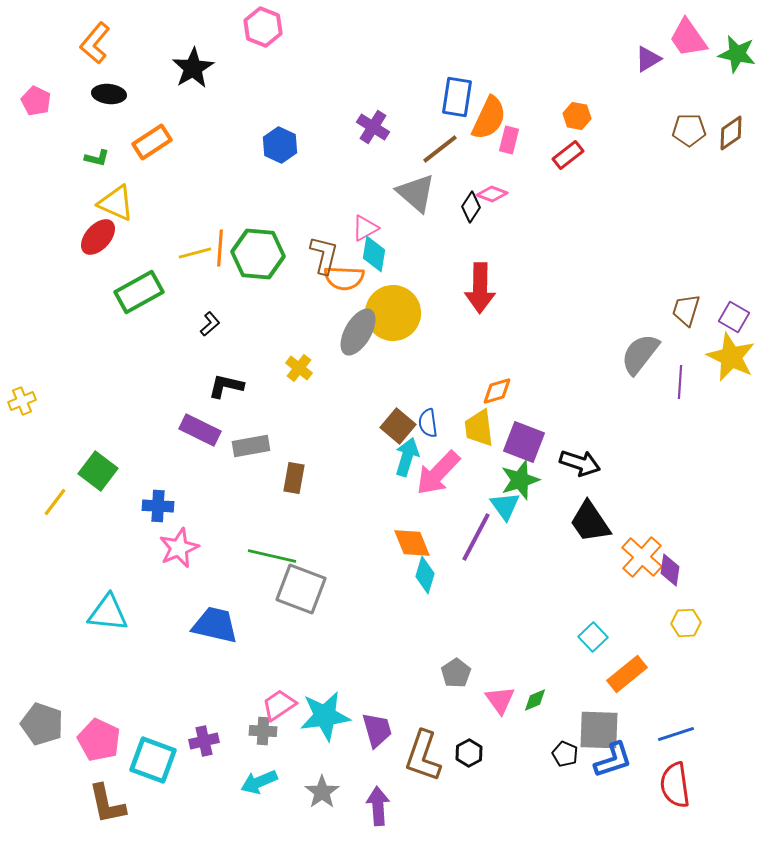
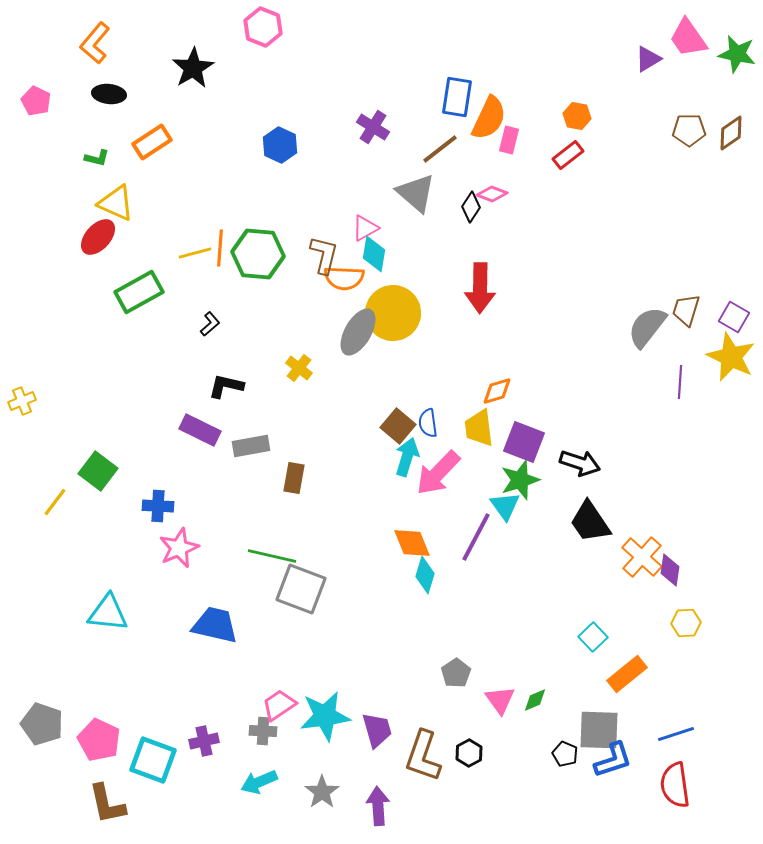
gray semicircle at (640, 354): moved 7 px right, 27 px up
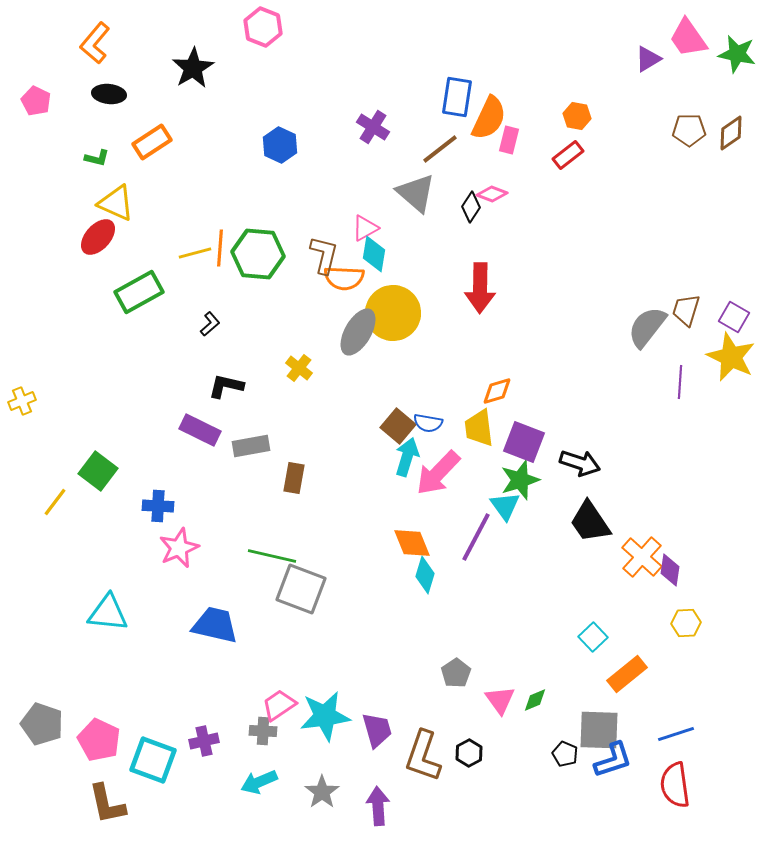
blue semicircle at (428, 423): rotated 72 degrees counterclockwise
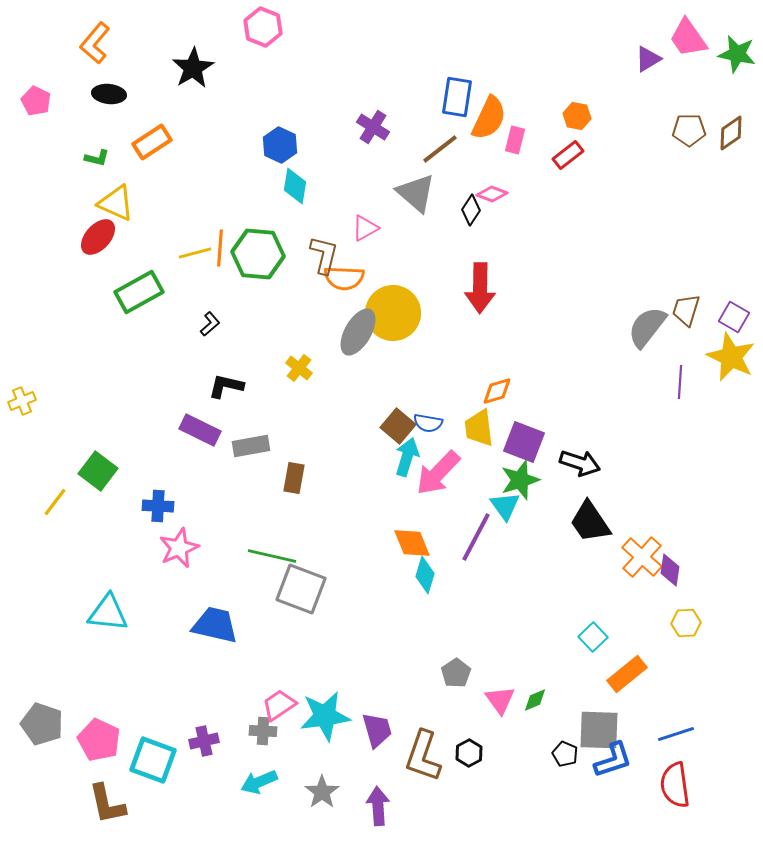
pink rectangle at (509, 140): moved 6 px right
black diamond at (471, 207): moved 3 px down
cyan diamond at (374, 254): moved 79 px left, 68 px up
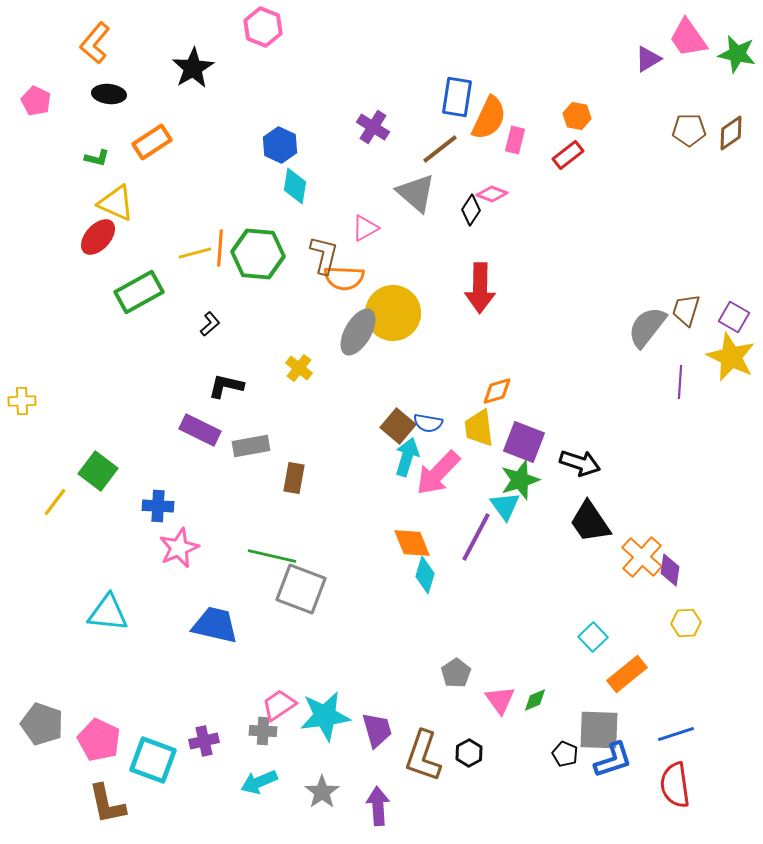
yellow cross at (22, 401): rotated 20 degrees clockwise
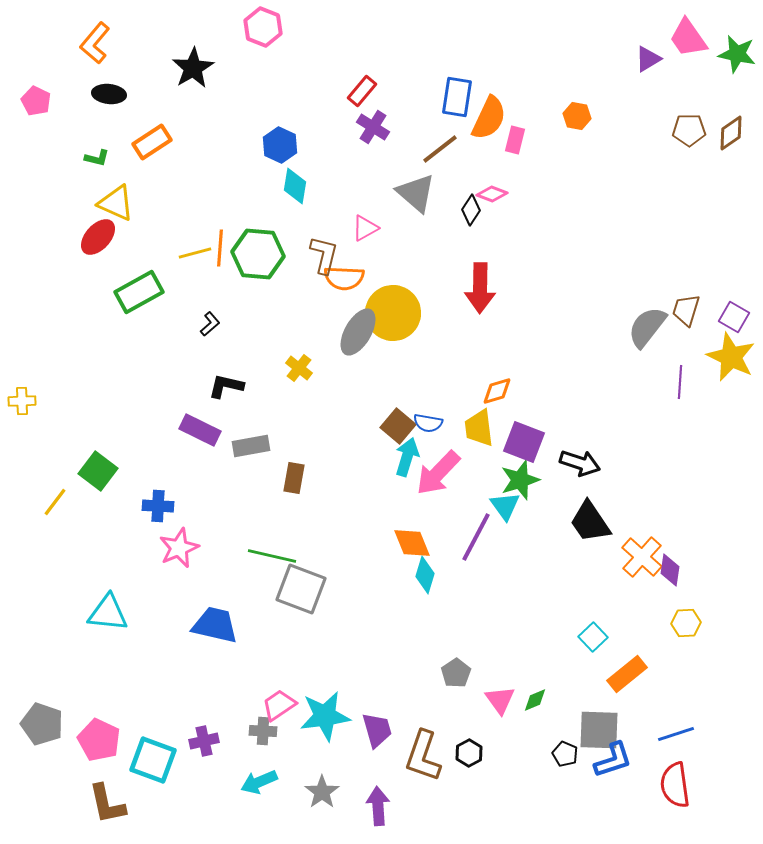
red rectangle at (568, 155): moved 206 px left, 64 px up; rotated 12 degrees counterclockwise
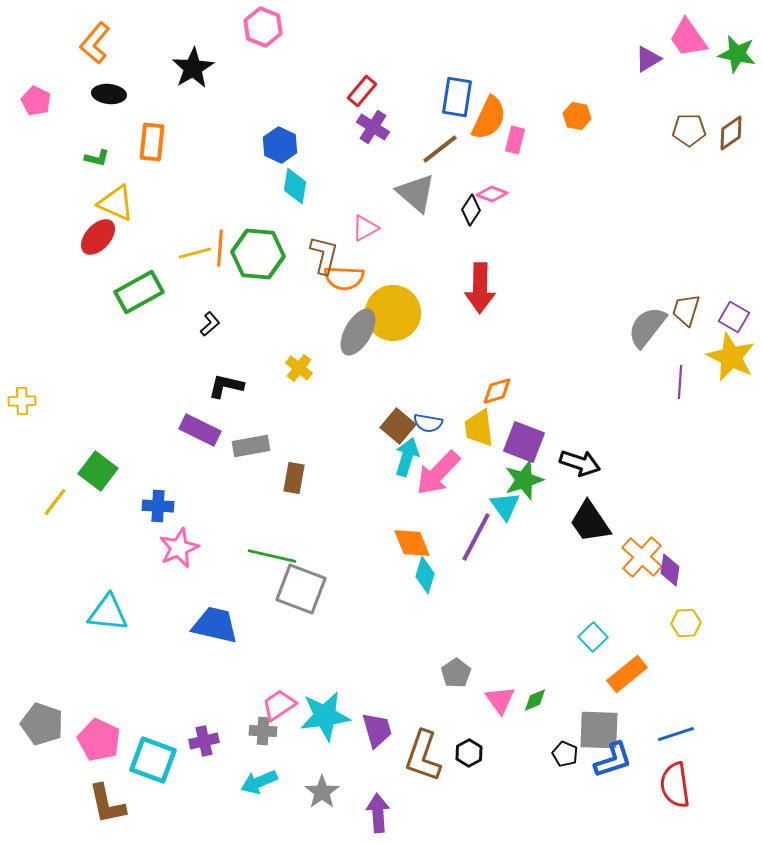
orange rectangle at (152, 142): rotated 51 degrees counterclockwise
green star at (520, 480): moved 4 px right
purple arrow at (378, 806): moved 7 px down
